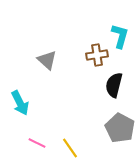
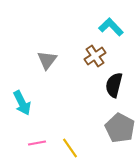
cyan L-shape: moved 9 px left, 9 px up; rotated 60 degrees counterclockwise
brown cross: moved 2 px left, 1 px down; rotated 25 degrees counterclockwise
gray triangle: rotated 25 degrees clockwise
cyan arrow: moved 2 px right
pink line: rotated 36 degrees counterclockwise
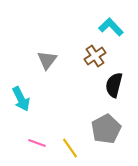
cyan arrow: moved 1 px left, 4 px up
gray pentagon: moved 14 px left, 1 px down; rotated 16 degrees clockwise
pink line: rotated 30 degrees clockwise
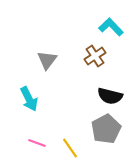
black semicircle: moved 4 px left, 11 px down; rotated 90 degrees counterclockwise
cyan arrow: moved 8 px right
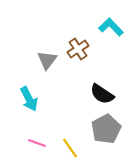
brown cross: moved 17 px left, 7 px up
black semicircle: moved 8 px left, 2 px up; rotated 20 degrees clockwise
